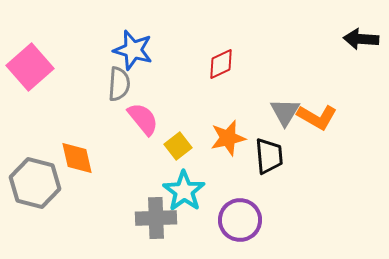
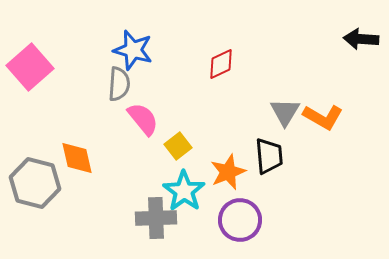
orange L-shape: moved 6 px right
orange star: moved 34 px down; rotated 9 degrees counterclockwise
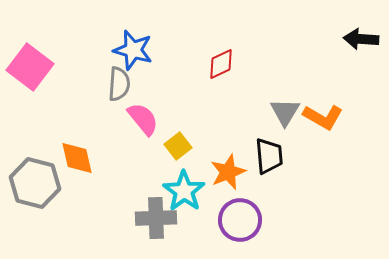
pink square: rotated 12 degrees counterclockwise
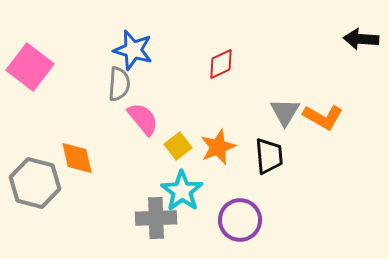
orange star: moved 10 px left, 25 px up
cyan star: moved 2 px left
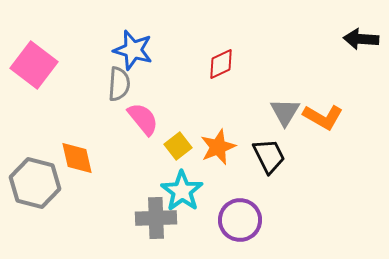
pink square: moved 4 px right, 2 px up
black trapezoid: rotated 21 degrees counterclockwise
